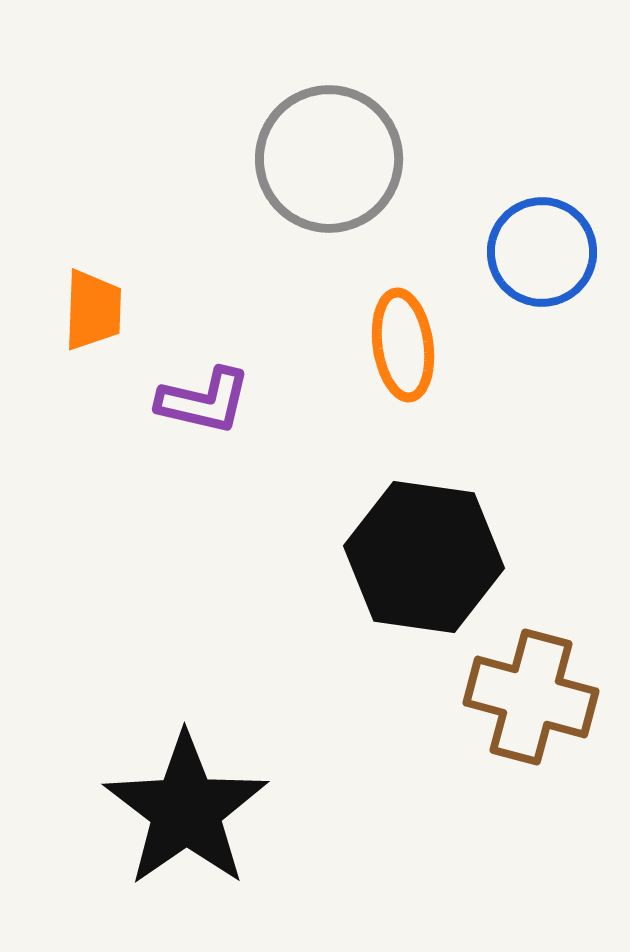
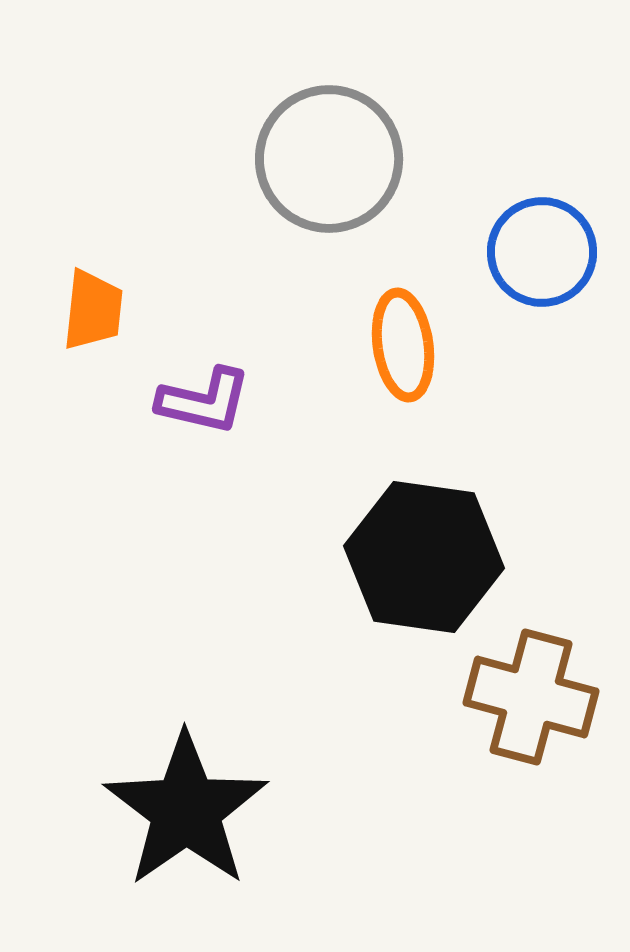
orange trapezoid: rotated 4 degrees clockwise
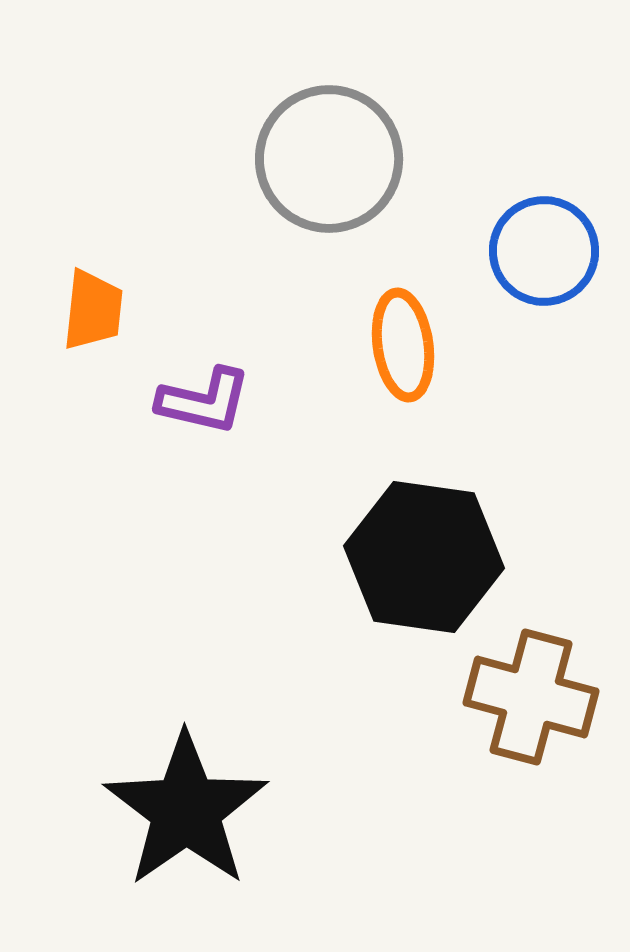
blue circle: moved 2 px right, 1 px up
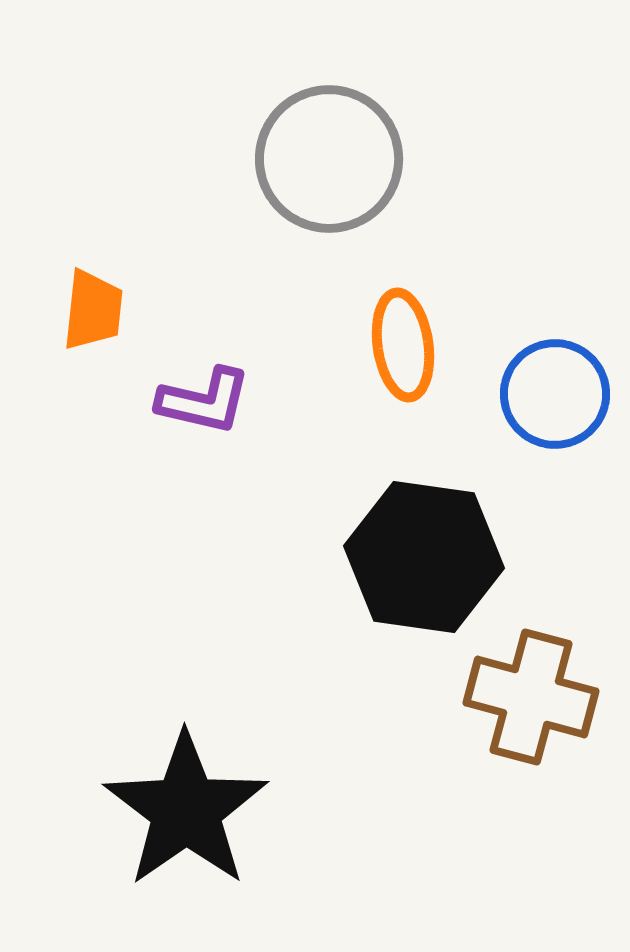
blue circle: moved 11 px right, 143 px down
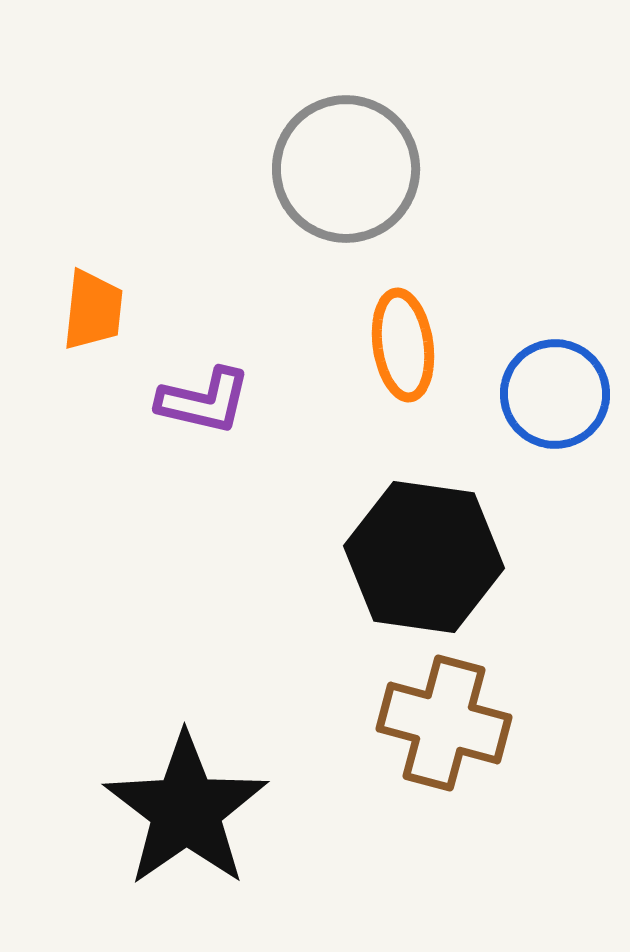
gray circle: moved 17 px right, 10 px down
brown cross: moved 87 px left, 26 px down
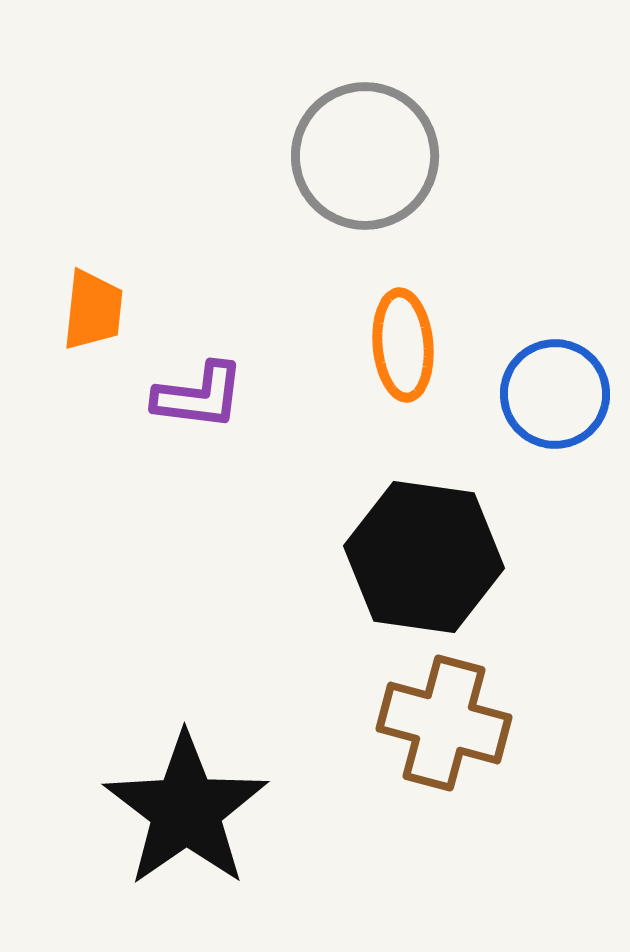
gray circle: moved 19 px right, 13 px up
orange ellipse: rotated 3 degrees clockwise
purple L-shape: moved 5 px left, 5 px up; rotated 6 degrees counterclockwise
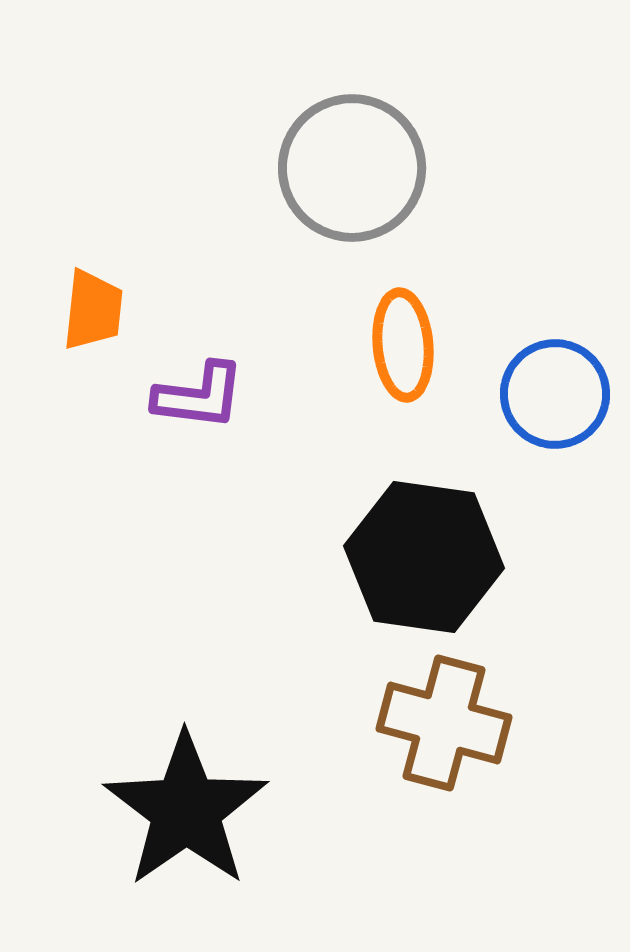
gray circle: moved 13 px left, 12 px down
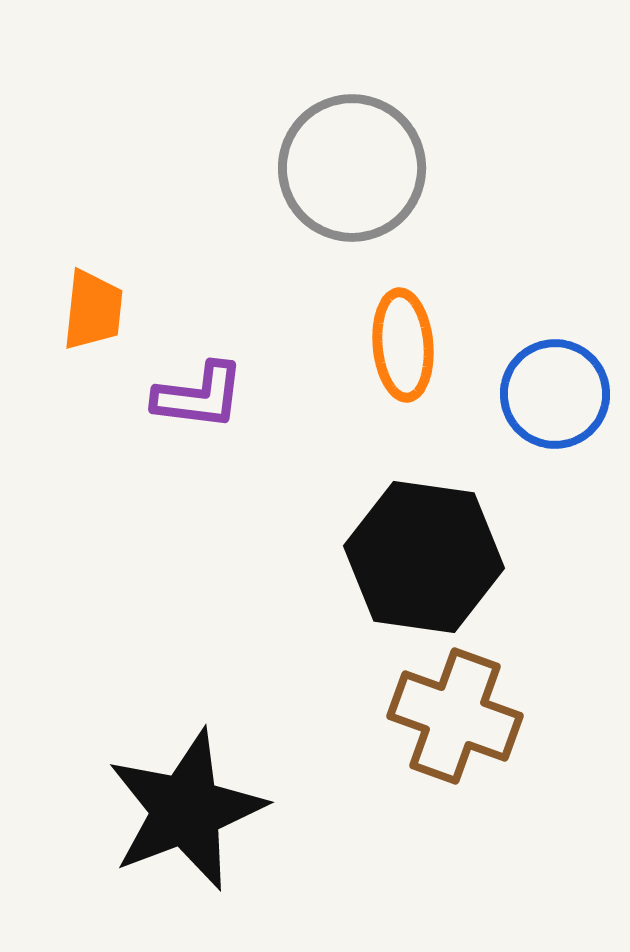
brown cross: moved 11 px right, 7 px up; rotated 5 degrees clockwise
black star: rotated 14 degrees clockwise
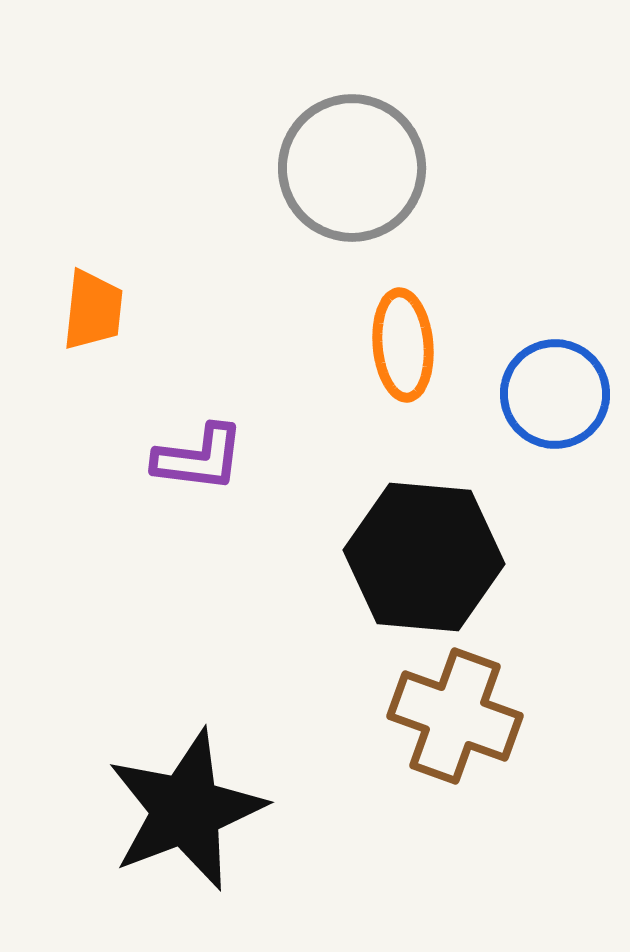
purple L-shape: moved 62 px down
black hexagon: rotated 3 degrees counterclockwise
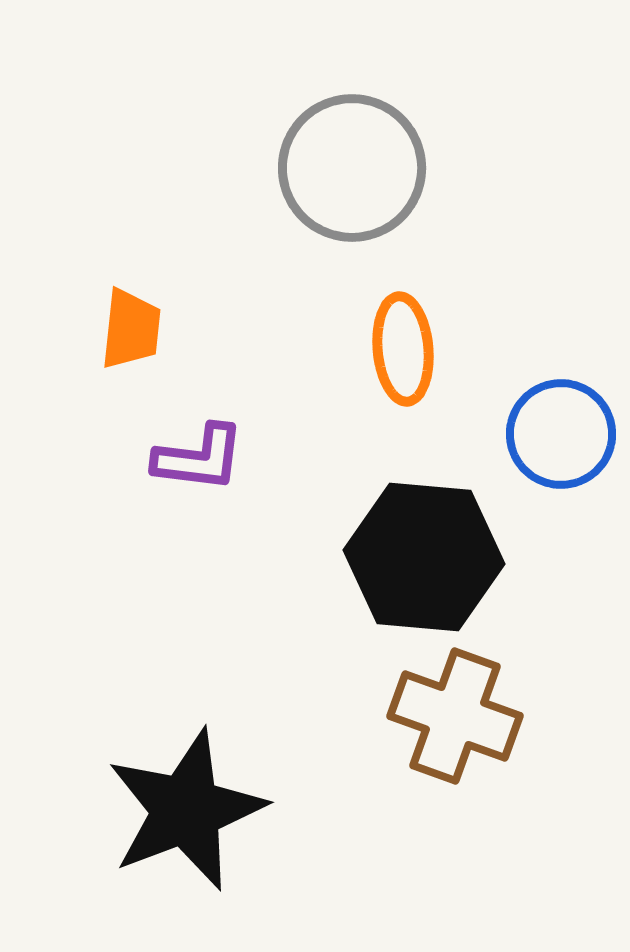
orange trapezoid: moved 38 px right, 19 px down
orange ellipse: moved 4 px down
blue circle: moved 6 px right, 40 px down
